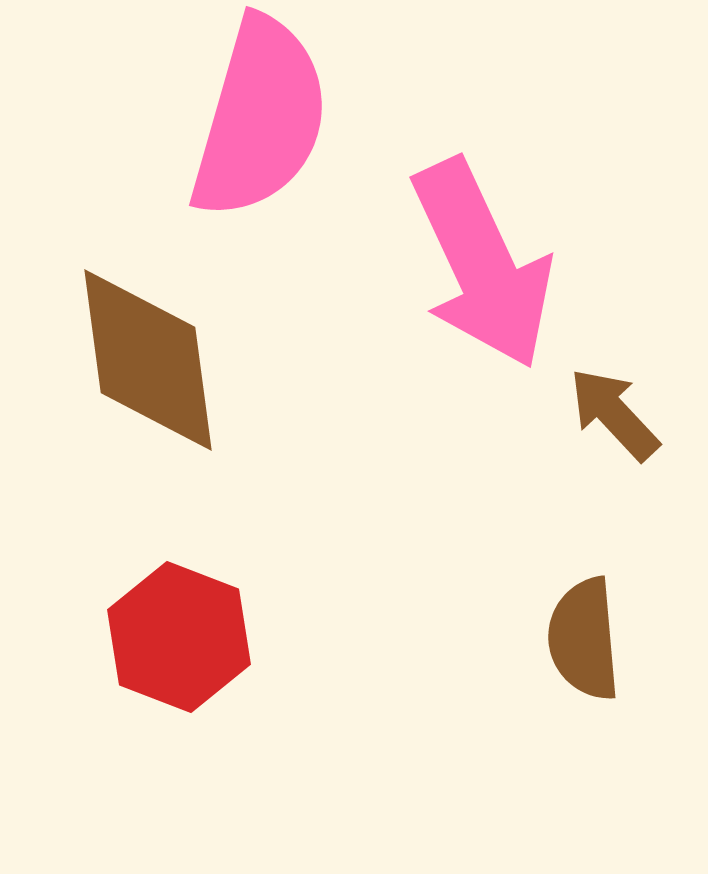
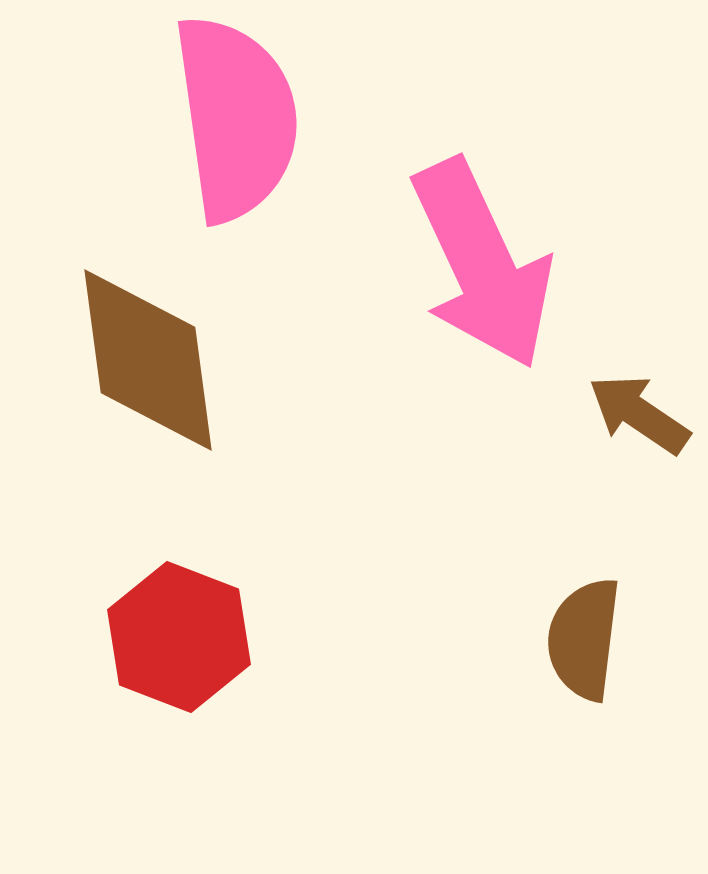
pink semicircle: moved 24 px left; rotated 24 degrees counterclockwise
brown arrow: moved 25 px right; rotated 13 degrees counterclockwise
brown semicircle: rotated 12 degrees clockwise
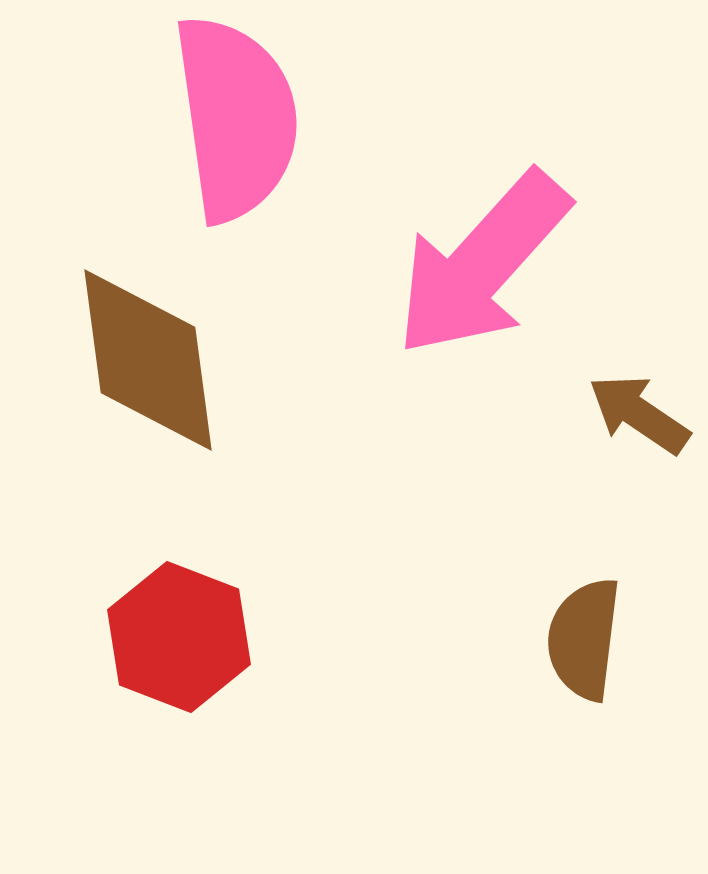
pink arrow: rotated 67 degrees clockwise
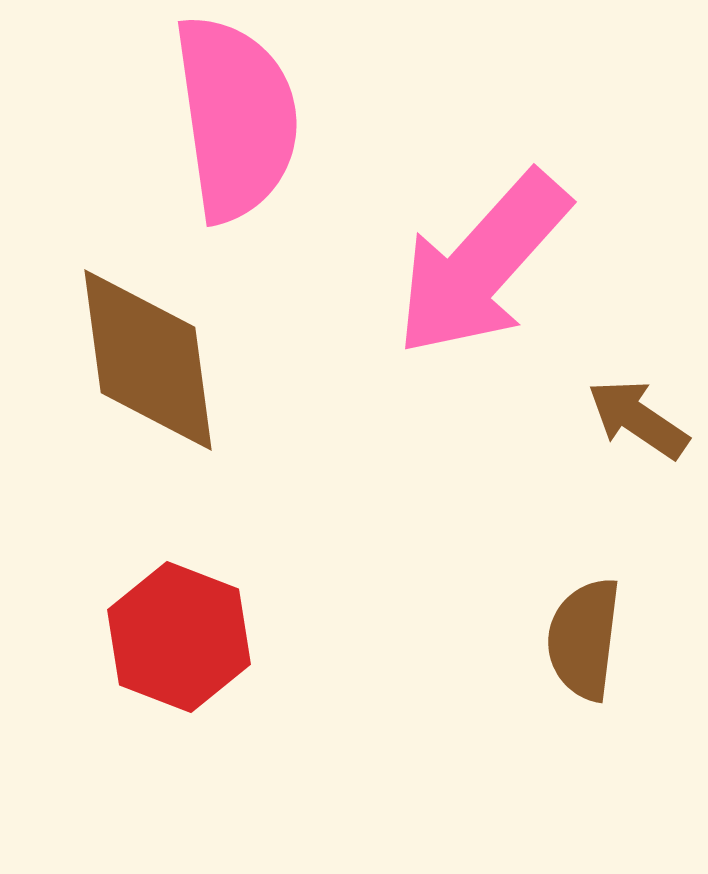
brown arrow: moved 1 px left, 5 px down
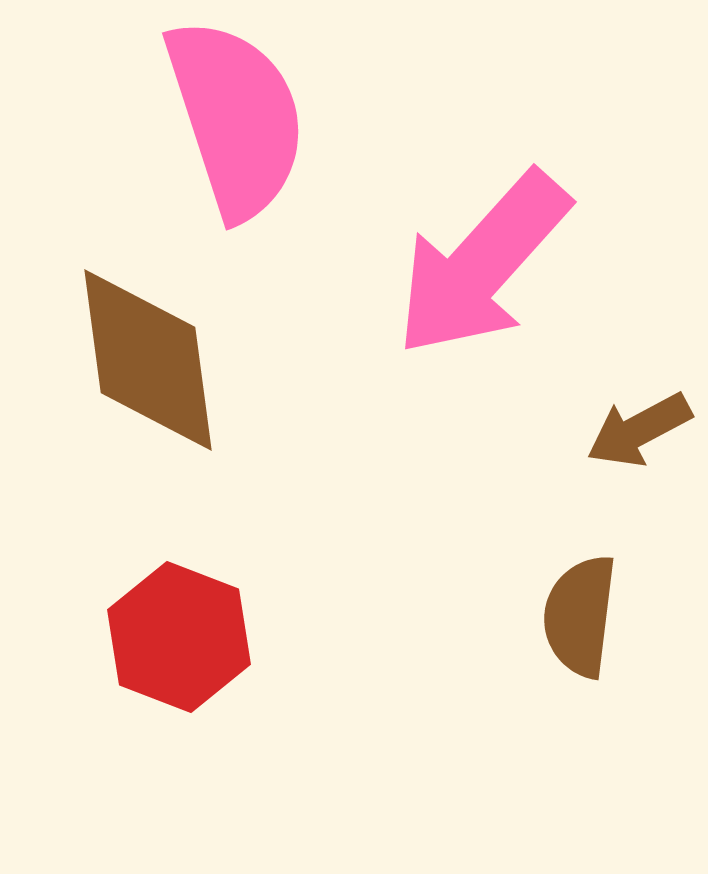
pink semicircle: rotated 10 degrees counterclockwise
brown arrow: moved 1 px right, 11 px down; rotated 62 degrees counterclockwise
brown semicircle: moved 4 px left, 23 px up
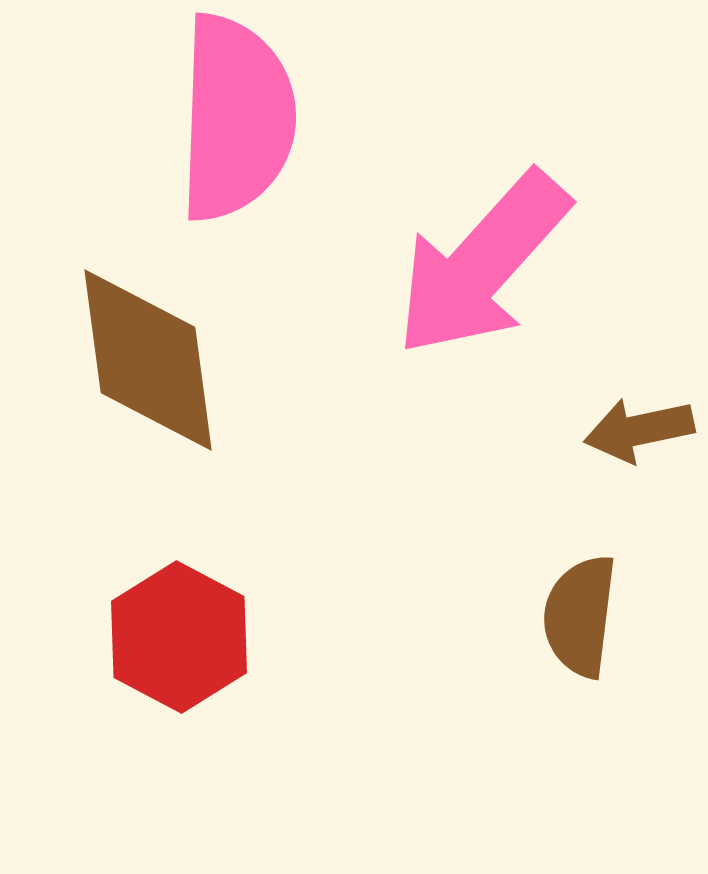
pink semicircle: rotated 20 degrees clockwise
brown arrow: rotated 16 degrees clockwise
red hexagon: rotated 7 degrees clockwise
